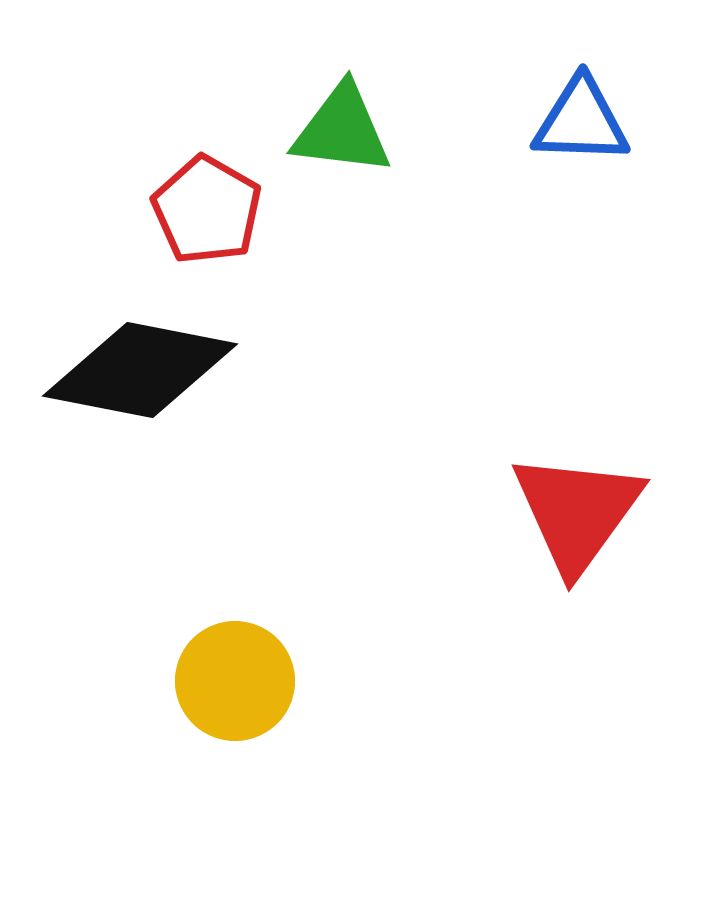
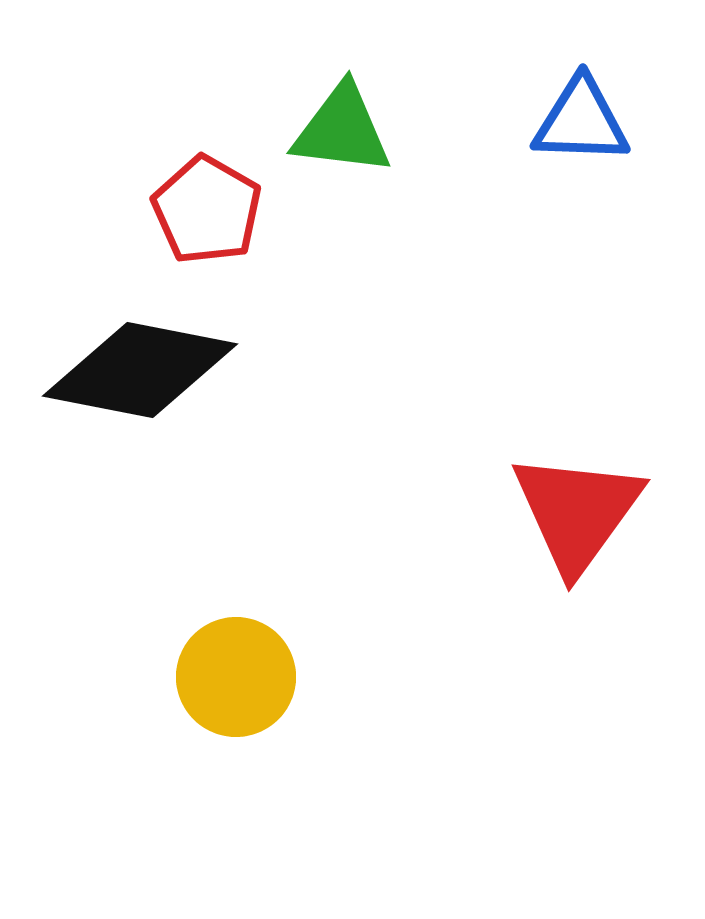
yellow circle: moved 1 px right, 4 px up
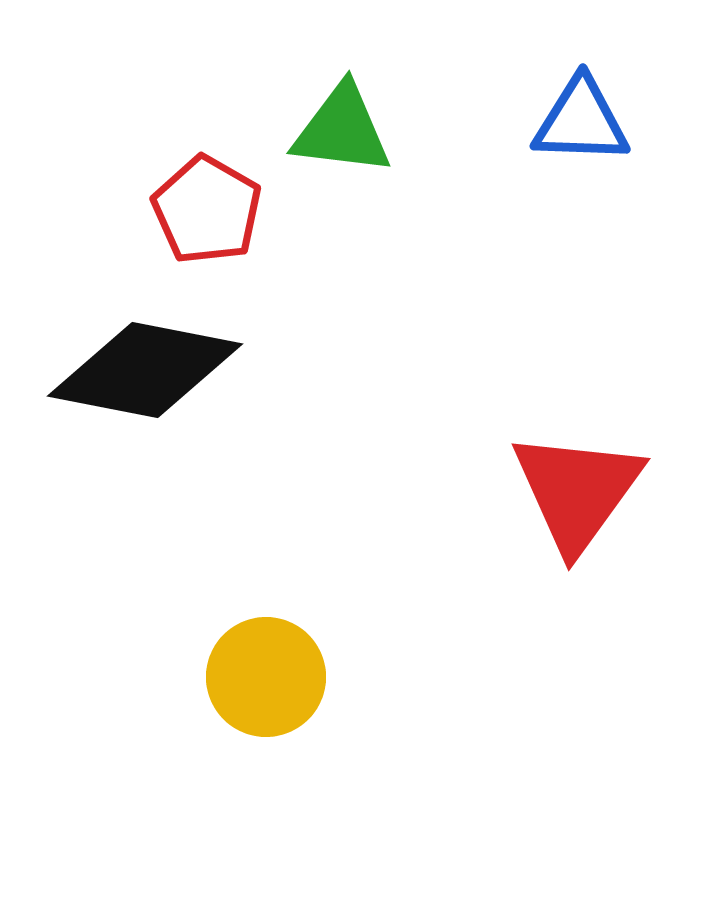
black diamond: moved 5 px right
red triangle: moved 21 px up
yellow circle: moved 30 px right
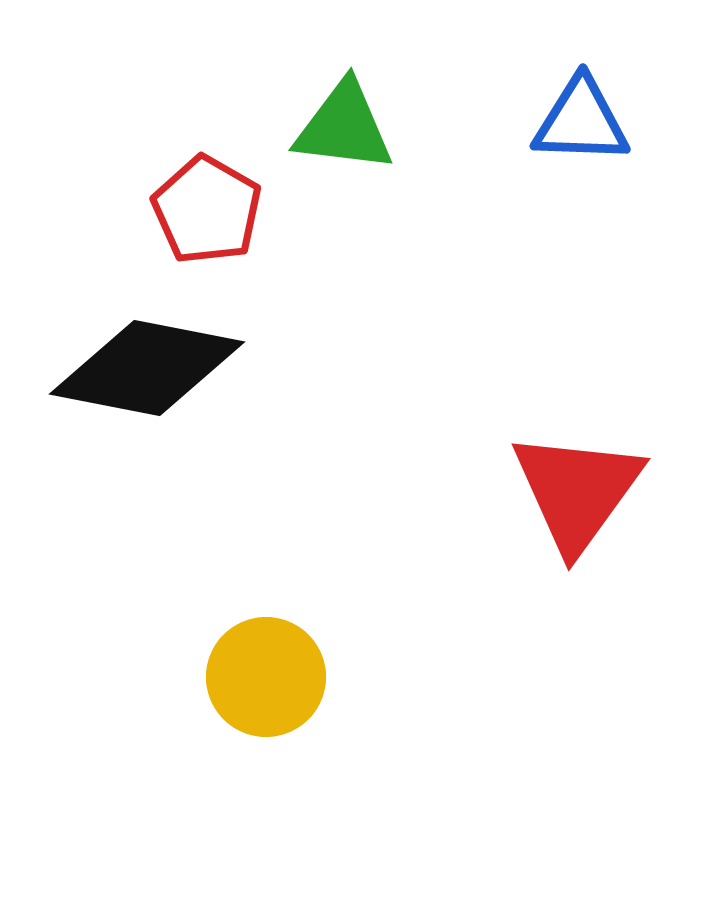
green triangle: moved 2 px right, 3 px up
black diamond: moved 2 px right, 2 px up
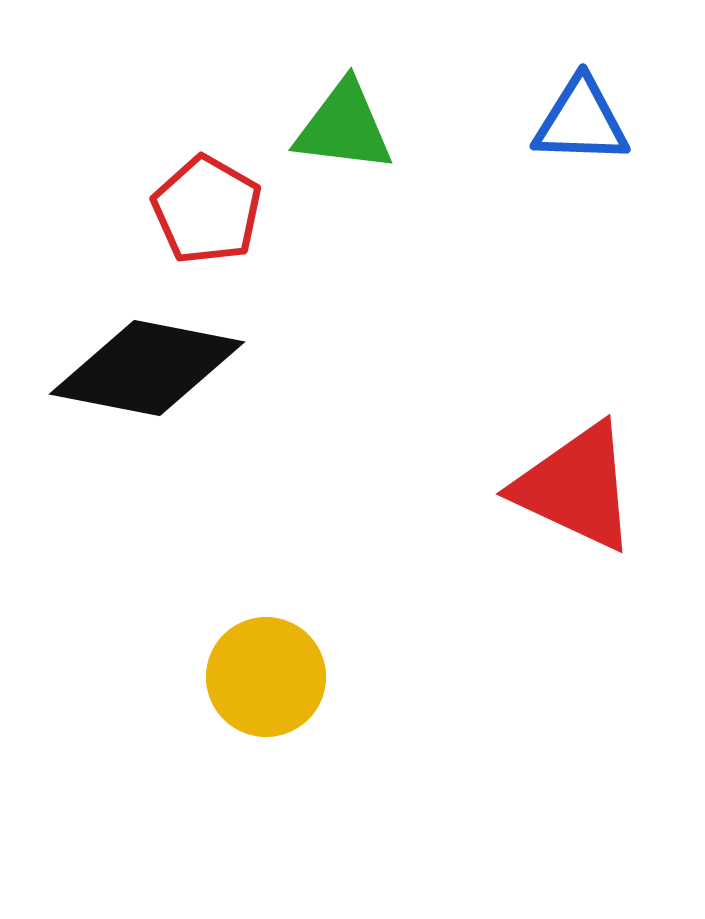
red triangle: moved 1 px left, 4 px up; rotated 41 degrees counterclockwise
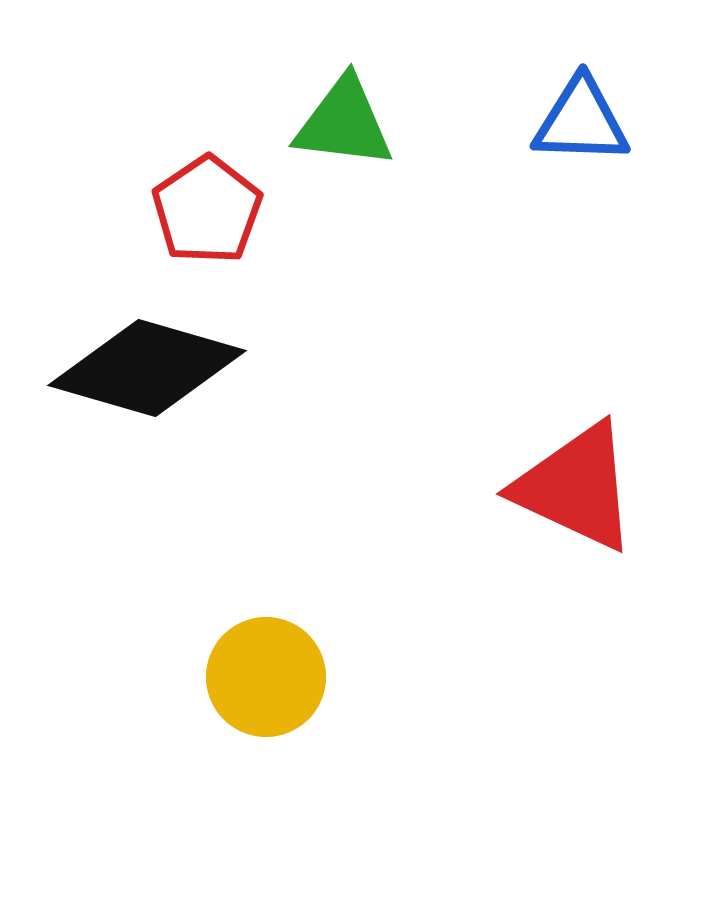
green triangle: moved 4 px up
red pentagon: rotated 8 degrees clockwise
black diamond: rotated 5 degrees clockwise
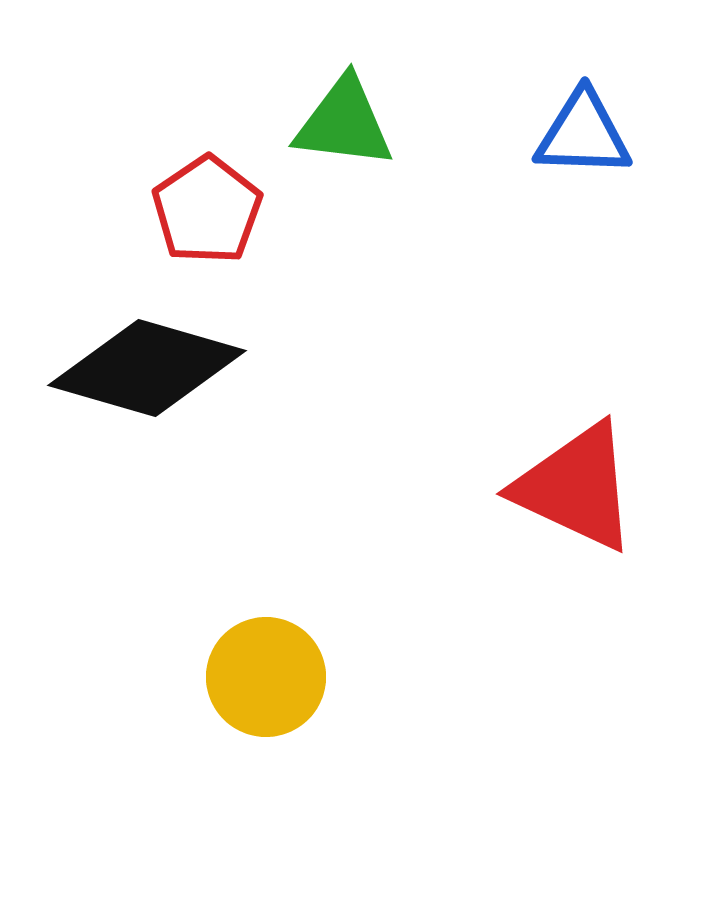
blue triangle: moved 2 px right, 13 px down
